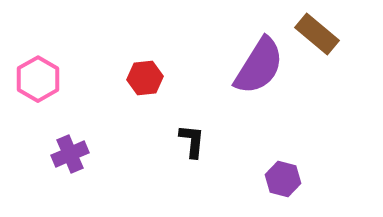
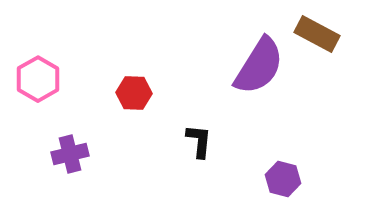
brown rectangle: rotated 12 degrees counterclockwise
red hexagon: moved 11 px left, 15 px down; rotated 8 degrees clockwise
black L-shape: moved 7 px right
purple cross: rotated 9 degrees clockwise
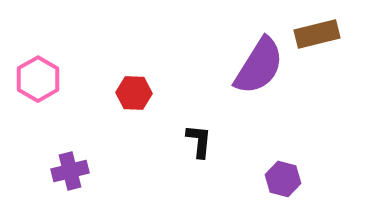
brown rectangle: rotated 42 degrees counterclockwise
purple cross: moved 17 px down
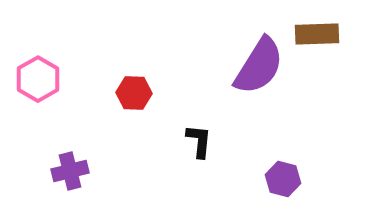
brown rectangle: rotated 12 degrees clockwise
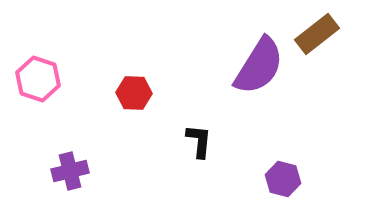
brown rectangle: rotated 36 degrees counterclockwise
pink hexagon: rotated 12 degrees counterclockwise
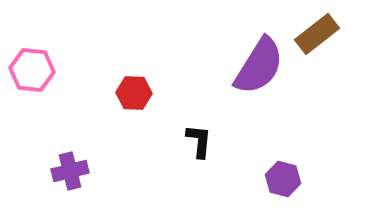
pink hexagon: moved 6 px left, 9 px up; rotated 12 degrees counterclockwise
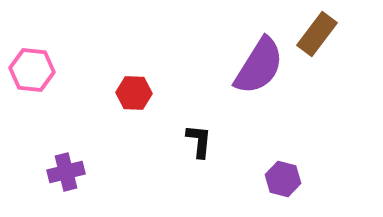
brown rectangle: rotated 15 degrees counterclockwise
purple cross: moved 4 px left, 1 px down
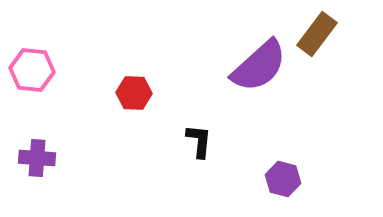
purple semicircle: rotated 16 degrees clockwise
purple cross: moved 29 px left, 14 px up; rotated 18 degrees clockwise
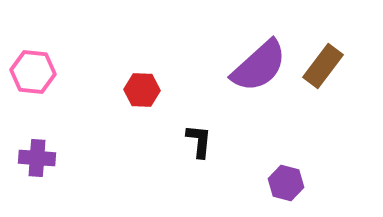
brown rectangle: moved 6 px right, 32 px down
pink hexagon: moved 1 px right, 2 px down
red hexagon: moved 8 px right, 3 px up
purple hexagon: moved 3 px right, 4 px down
